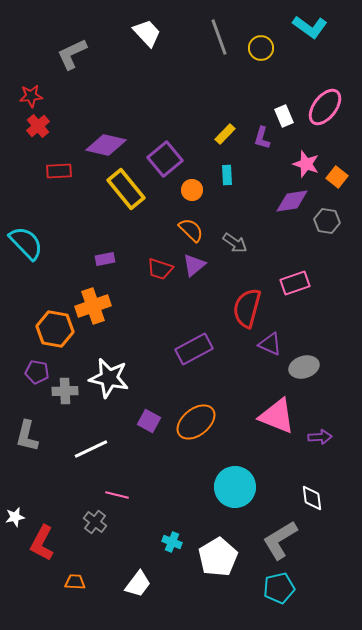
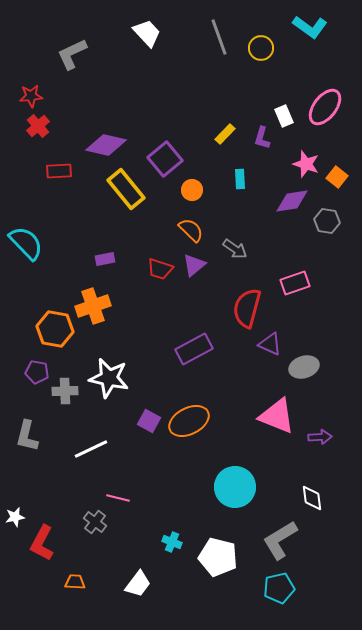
cyan rectangle at (227, 175): moved 13 px right, 4 px down
gray arrow at (235, 243): moved 6 px down
orange ellipse at (196, 422): moved 7 px left, 1 px up; rotated 12 degrees clockwise
pink line at (117, 495): moved 1 px right, 3 px down
white pentagon at (218, 557): rotated 27 degrees counterclockwise
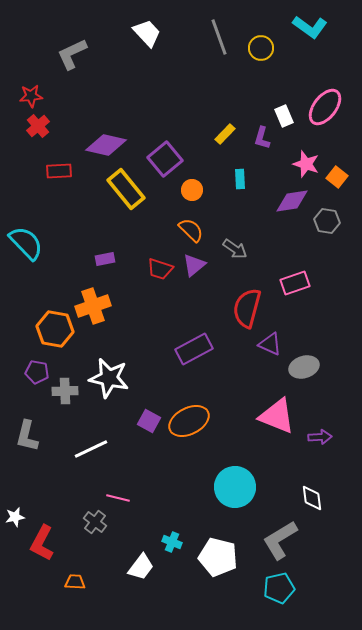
white trapezoid at (138, 584): moved 3 px right, 17 px up
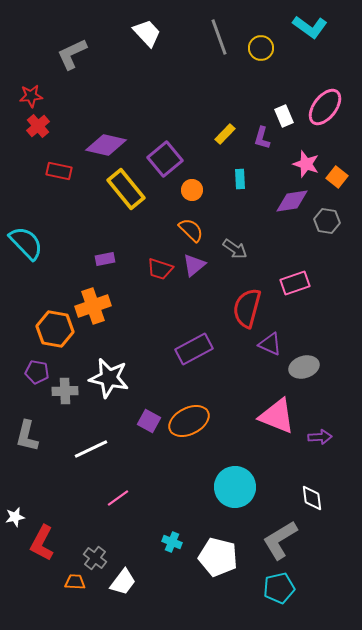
red rectangle at (59, 171): rotated 15 degrees clockwise
pink line at (118, 498): rotated 50 degrees counterclockwise
gray cross at (95, 522): moved 36 px down
white trapezoid at (141, 567): moved 18 px left, 15 px down
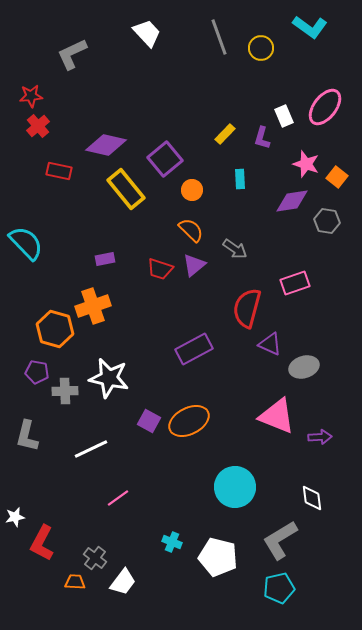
orange hexagon at (55, 329): rotated 6 degrees clockwise
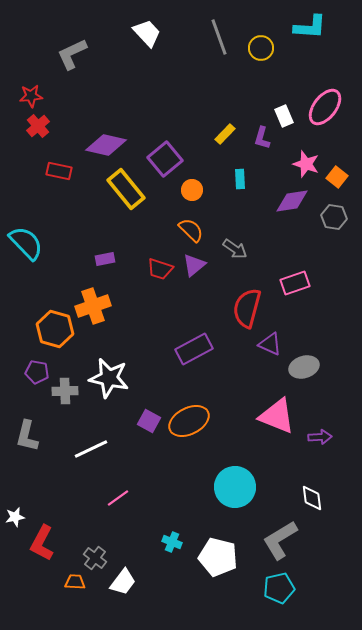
cyan L-shape at (310, 27): rotated 32 degrees counterclockwise
gray hexagon at (327, 221): moved 7 px right, 4 px up
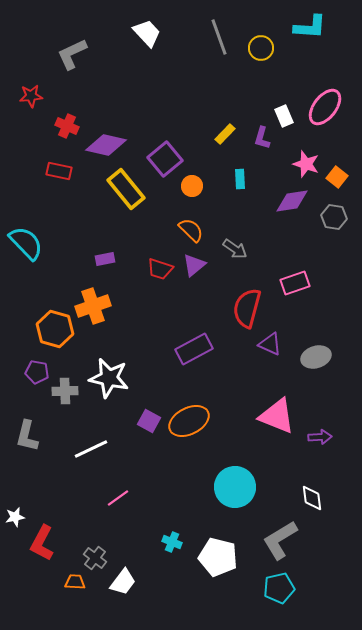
red cross at (38, 126): moved 29 px right; rotated 25 degrees counterclockwise
orange circle at (192, 190): moved 4 px up
gray ellipse at (304, 367): moved 12 px right, 10 px up
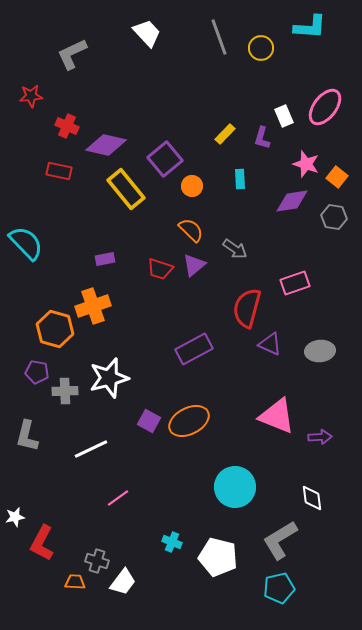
gray ellipse at (316, 357): moved 4 px right, 6 px up; rotated 12 degrees clockwise
white star at (109, 378): rotated 27 degrees counterclockwise
gray cross at (95, 558): moved 2 px right, 3 px down; rotated 20 degrees counterclockwise
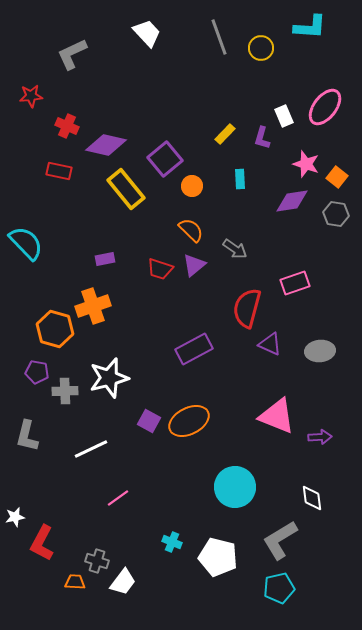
gray hexagon at (334, 217): moved 2 px right, 3 px up
